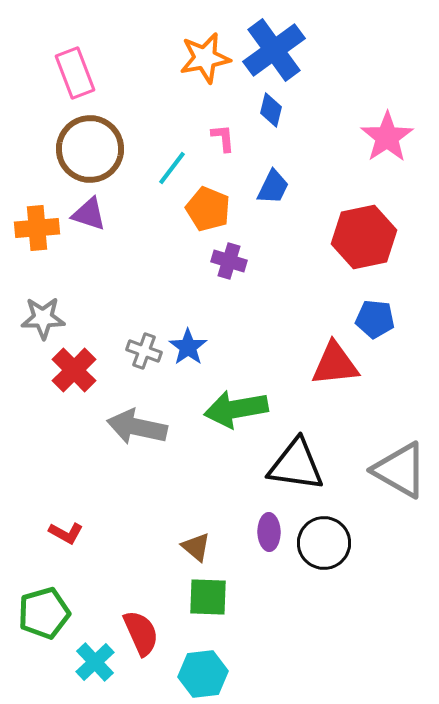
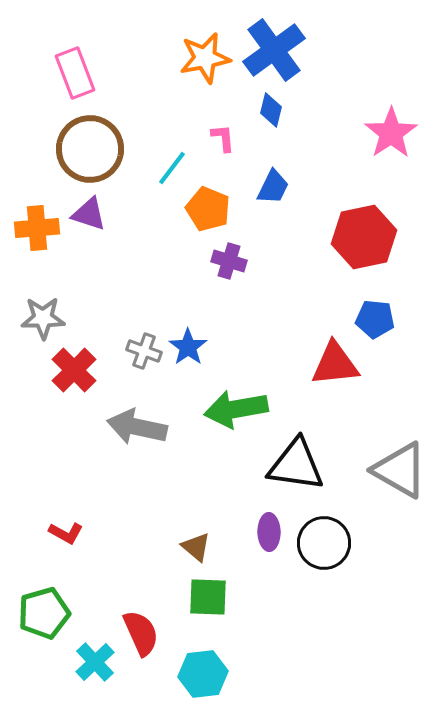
pink star: moved 4 px right, 4 px up
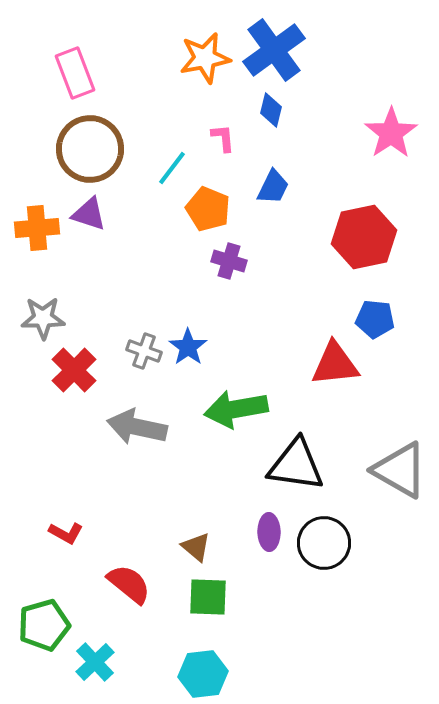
green pentagon: moved 12 px down
red semicircle: moved 12 px left, 49 px up; rotated 27 degrees counterclockwise
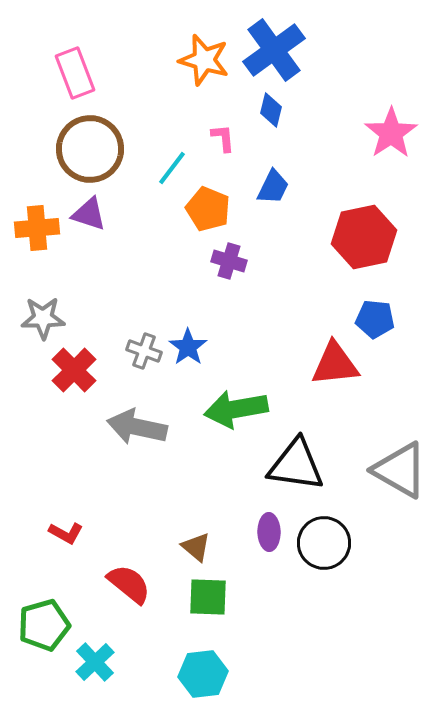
orange star: moved 1 px left, 2 px down; rotated 27 degrees clockwise
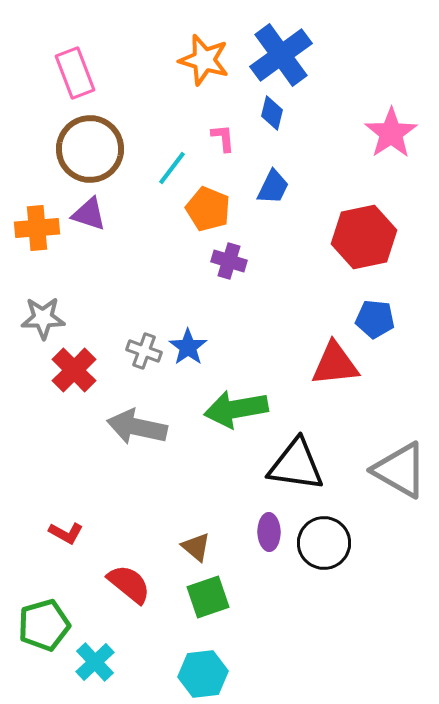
blue cross: moved 7 px right, 5 px down
blue diamond: moved 1 px right, 3 px down
green square: rotated 21 degrees counterclockwise
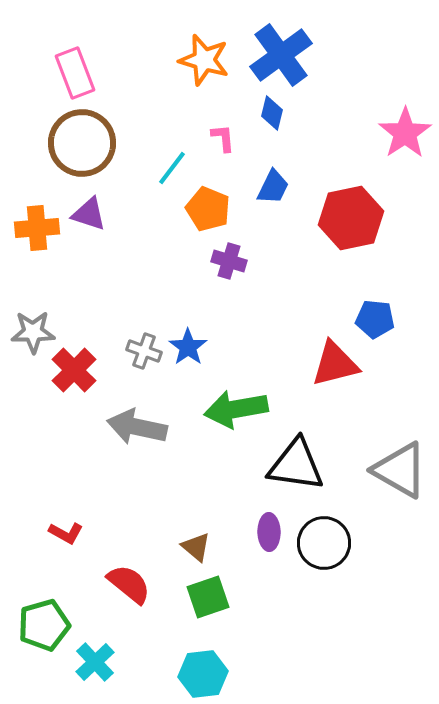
pink star: moved 14 px right
brown circle: moved 8 px left, 6 px up
red hexagon: moved 13 px left, 19 px up
gray star: moved 10 px left, 14 px down
red triangle: rotated 8 degrees counterclockwise
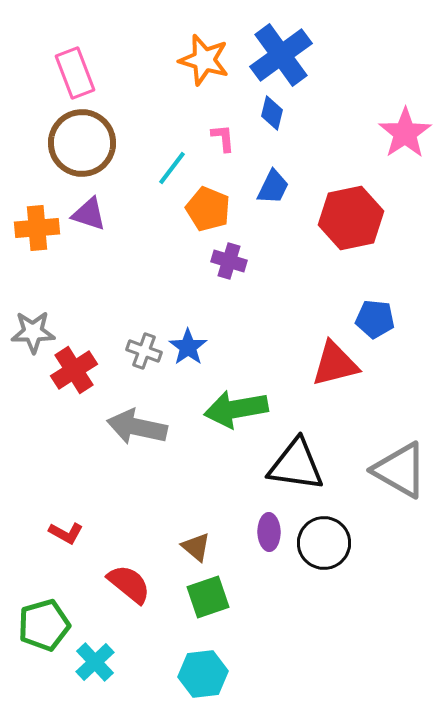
red cross: rotated 12 degrees clockwise
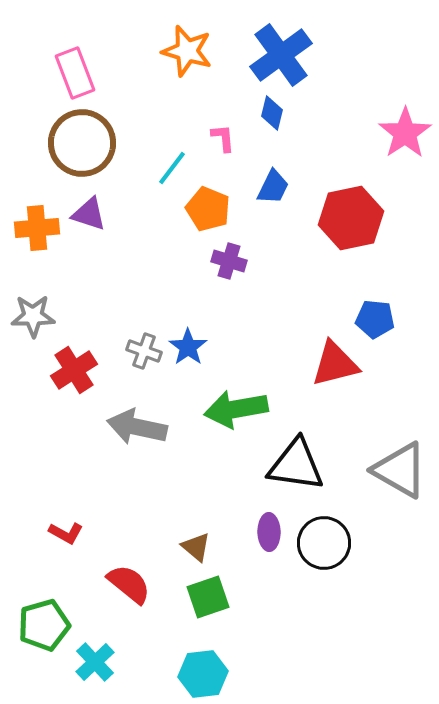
orange star: moved 17 px left, 9 px up
gray star: moved 16 px up
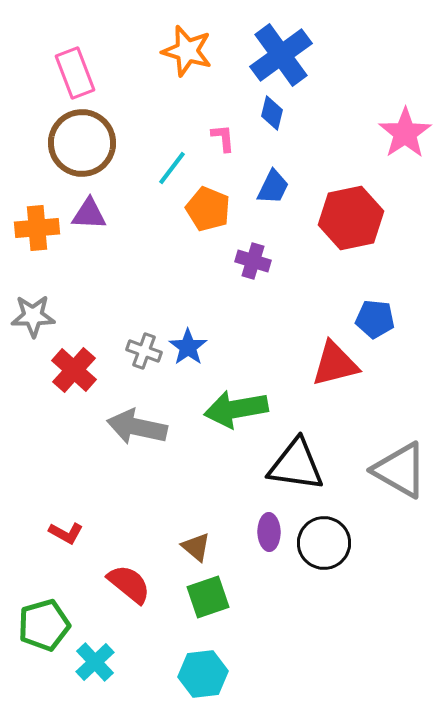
purple triangle: rotated 15 degrees counterclockwise
purple cross: moved 24 px right
red cross: rotated 15 degrees counterclockwise
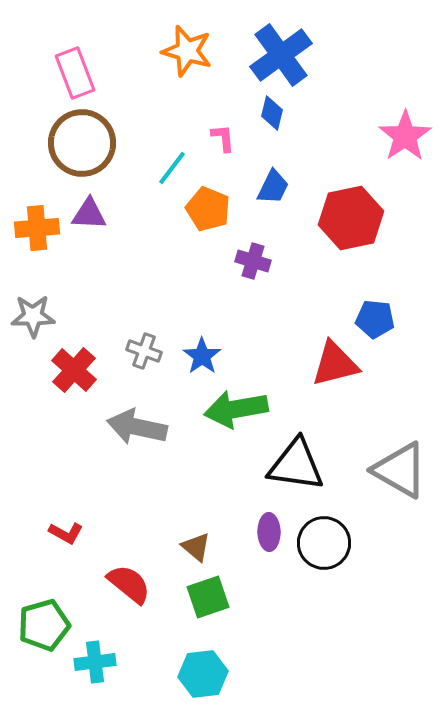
pink star: moved 3 px down
blue star: moved 14 px right, 9 px down
cyan cross: rotated 36 degrees clockwise
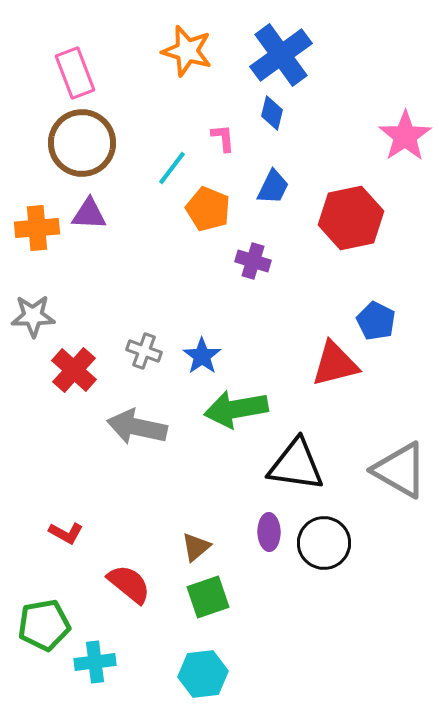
blue pentagon: moved 1 px right, 2 px down; rotated 21 degrees clockwise
brown triangle: rotated 40 degrees clockwise
green pentagon: rotated 6 degrees clockwise
